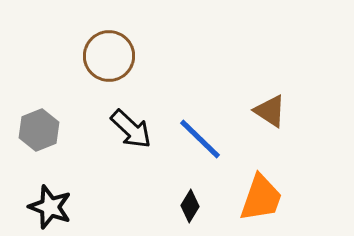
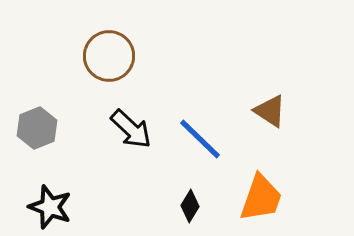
gray hexagon: moved 2 px left, 2 px up
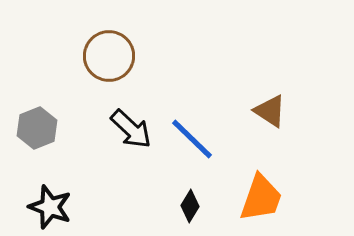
blue line: moved 8 px left
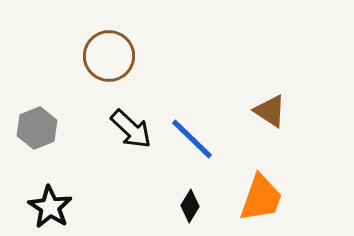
black star: rotated 12 degrees clockwise
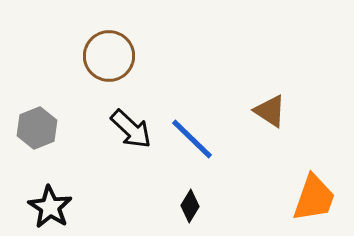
orange trapezoid: moved 53 px right
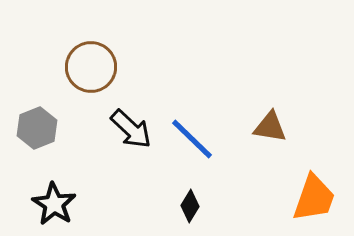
brown circle: moved 18 px left, 11 px down
brown triangle: moved 16 px down; rotated 24 degrees counterclockwise
black star: moved 4 px right, 3 px up
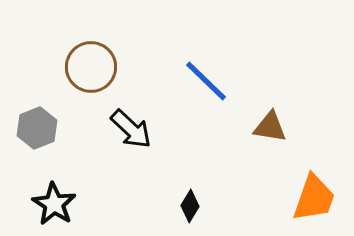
blue line: moved 14 px right, 58 px up
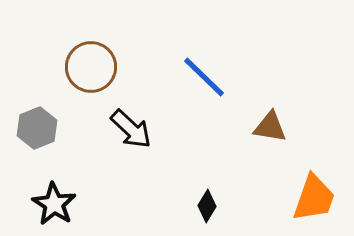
blue line: moved 2 px left, 4 px up
black diamond: moved 17 px right
